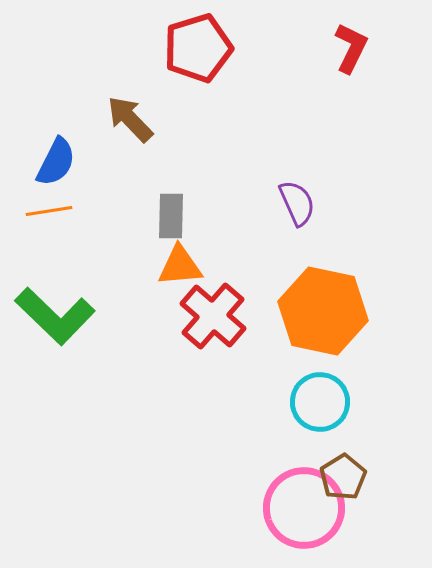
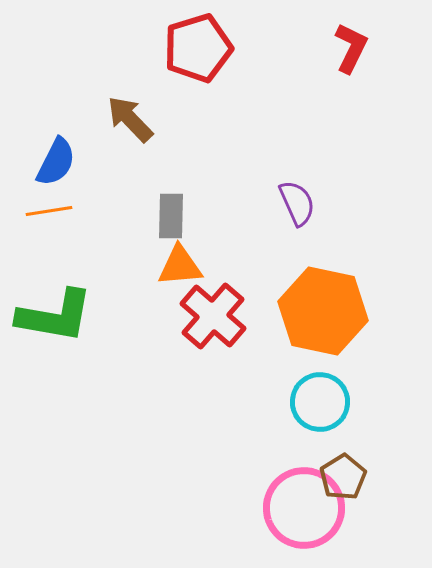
green L-shape: rotated 34 degrees counterclockwise
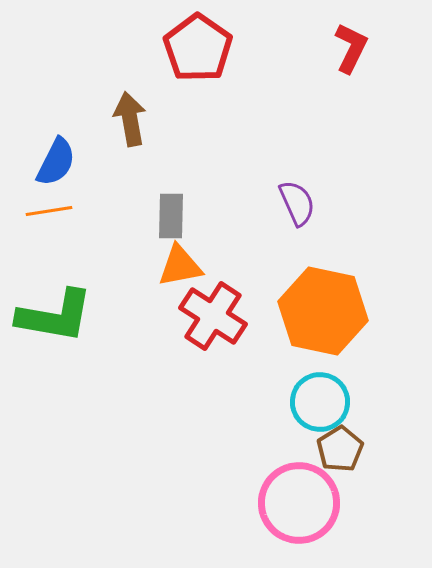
red pentagon: rotated 20 degrees counterclockwise
brown arrow: rotated 34 degrees clockwise
orange triangle: rotated 6 degrees counterclockwise
red cross: rotated 8 degrees counterclockwise
brown pentagon: moved 3 px left, 28 px up
pink circle: moved 5 px left, 5 px up
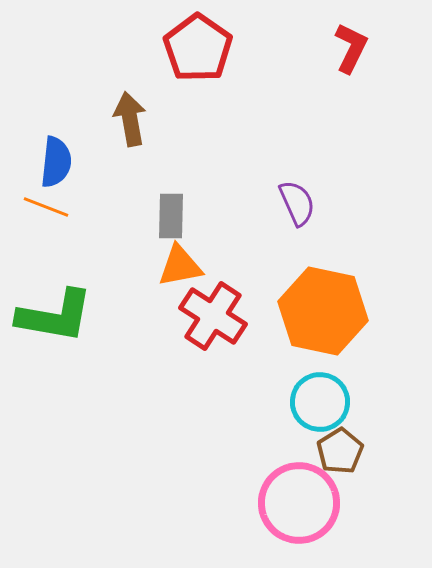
blue semicircle: rotated 21 degrees counterclockwise
orange line: moved 3 px left, 4 px up; rotated 30 degrees clockwise
brown pentagon: moved 2 px down
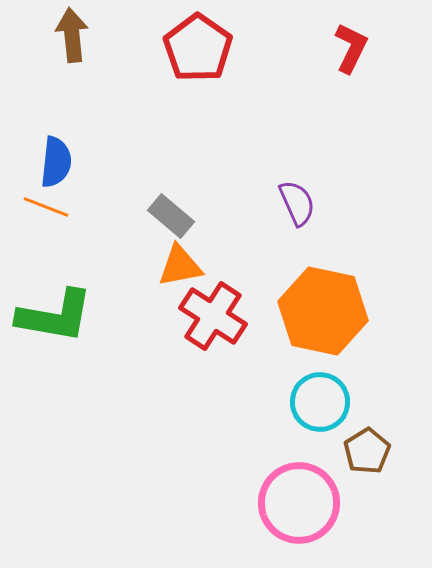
brown arrow: moved 58 px left, 84 px up; rotated 4 degrees clockwise
gray rectangle: rotated 51 degrees counterclockwise
brown pentagon: moved 27 px right
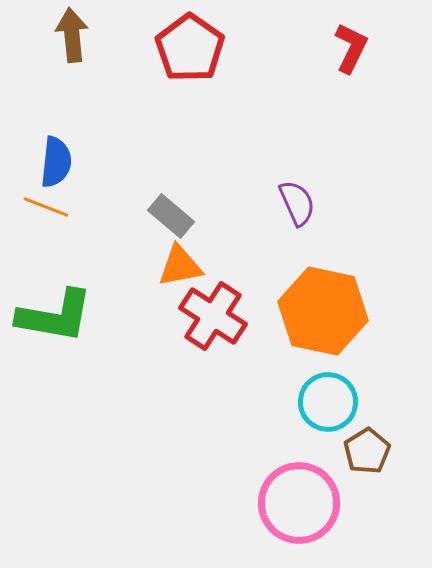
red pentagon: moved 8 px left
cyan circle: moved 8 px right
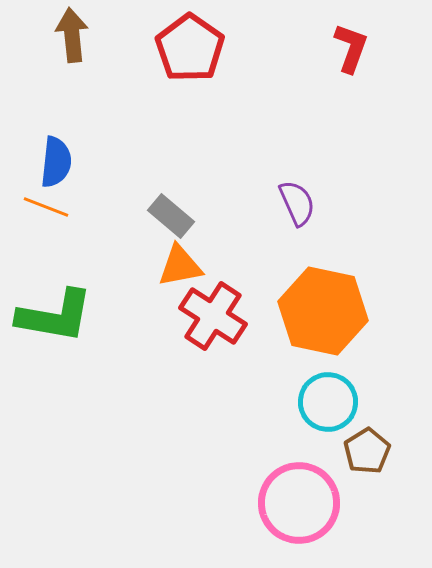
red L-shape: rotated 6 degrees counterclockwise
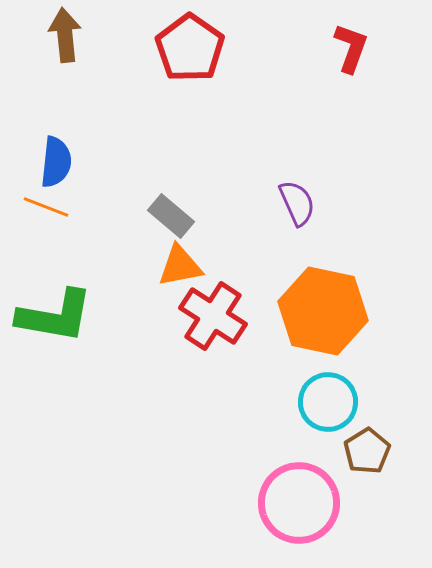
brown arrow: moved 7 px left
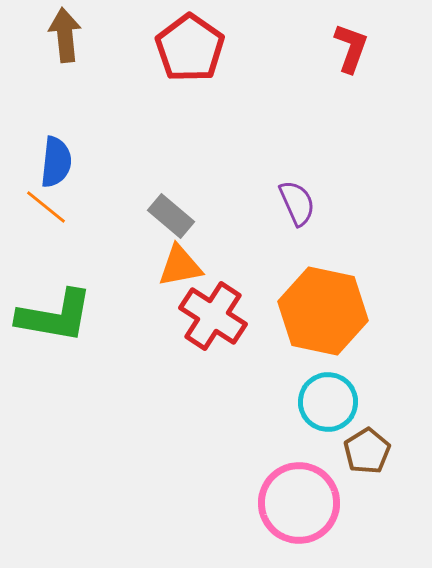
orange line: rotated 18 degrees clockwise
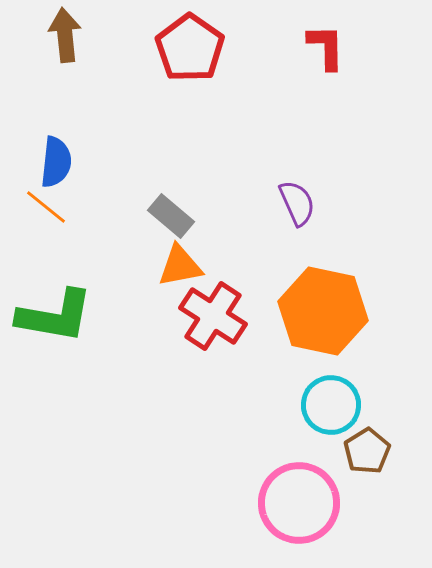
red L-shape: moved 25 px left, 1 px up; rotated 21 degrees counterclockwise
cyan circle: moved 3 px right, 3 px down
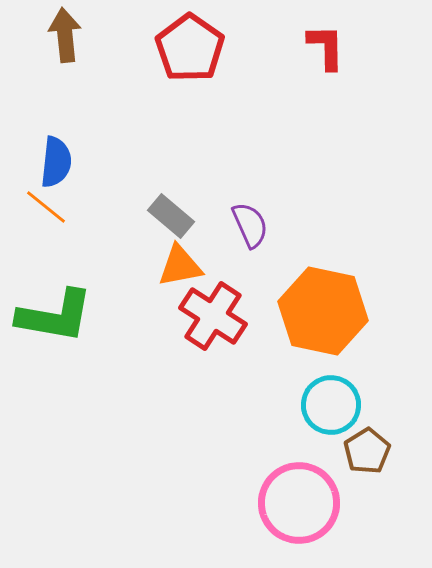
purple semicircle: moved 47 px left, 22 px down
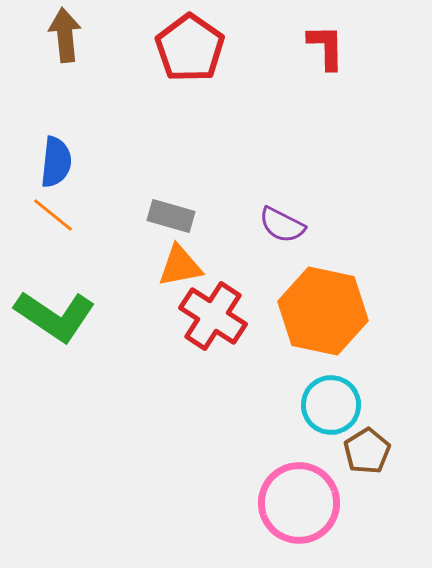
orange line: moved 7 px right, 8 px down
gray rectangle: rotated 24 degrees counterclockwise
purple semicircle: moved 32 px right; rotated 141 degrees clockwise
green L-shape: rotated 24 degrees clockwise
